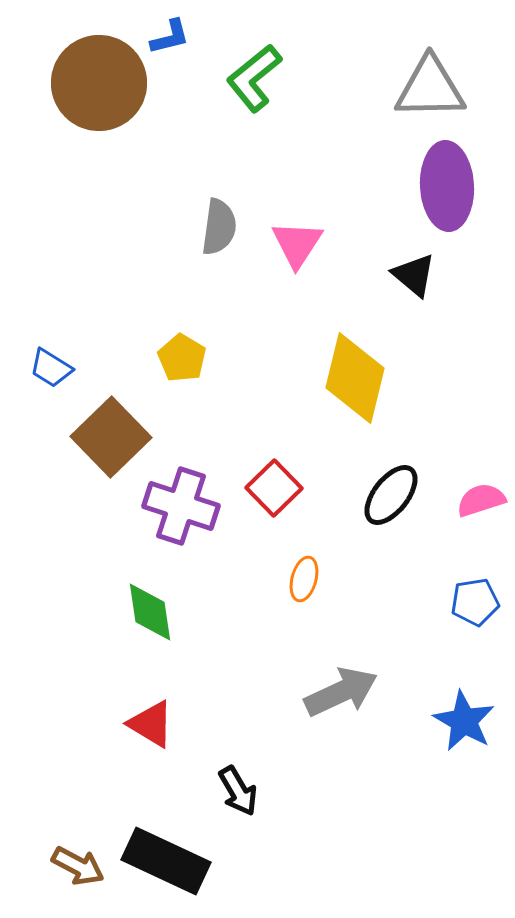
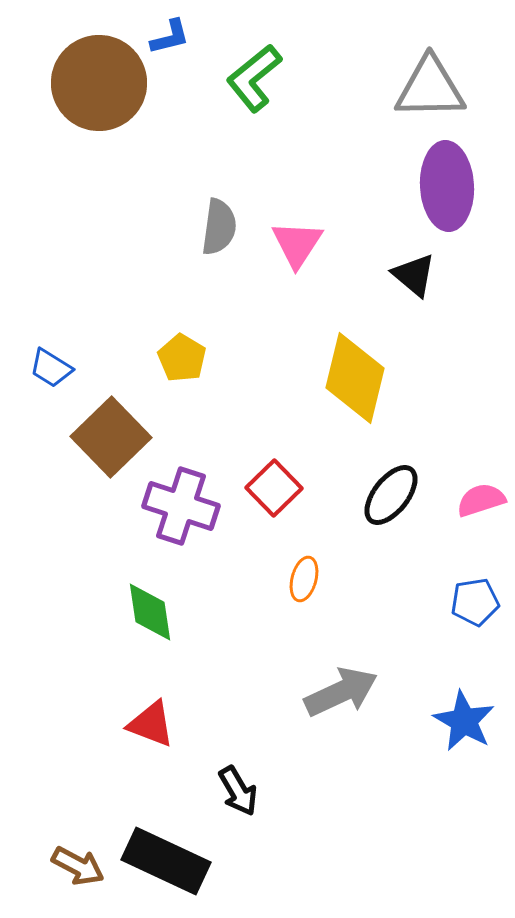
red triangle: rotated 10 degrees counterclockwise
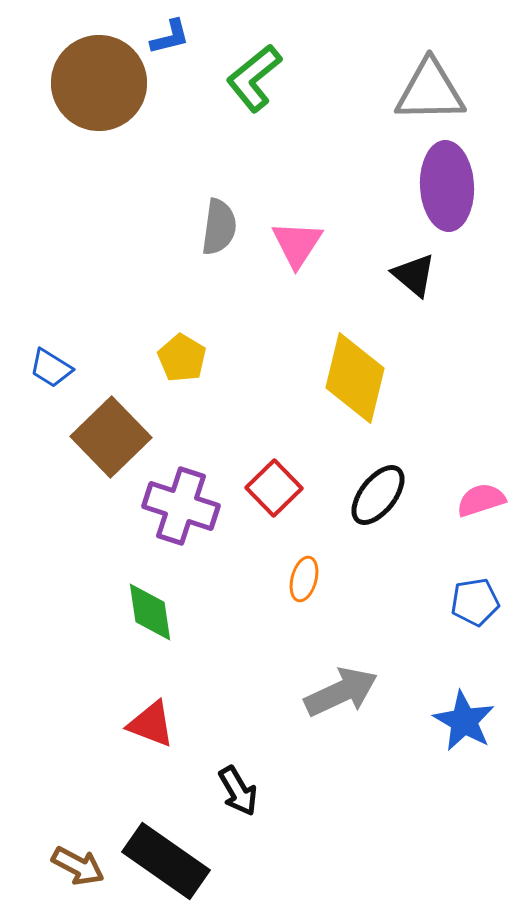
gray triangle: moved 3 px down
black ellipse: moved 13 px left
black rectangle: rotated 10 degrees clockwise
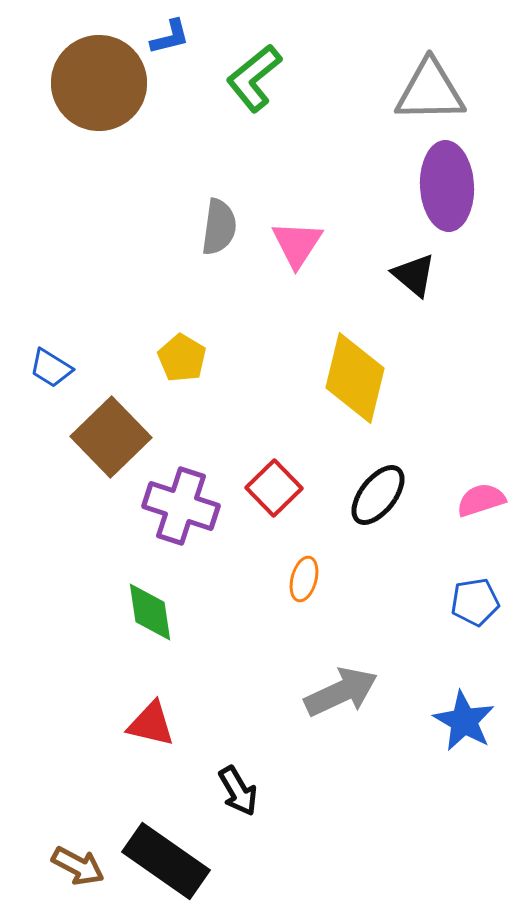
red triangle: rotated 8 degrees counterclockwise
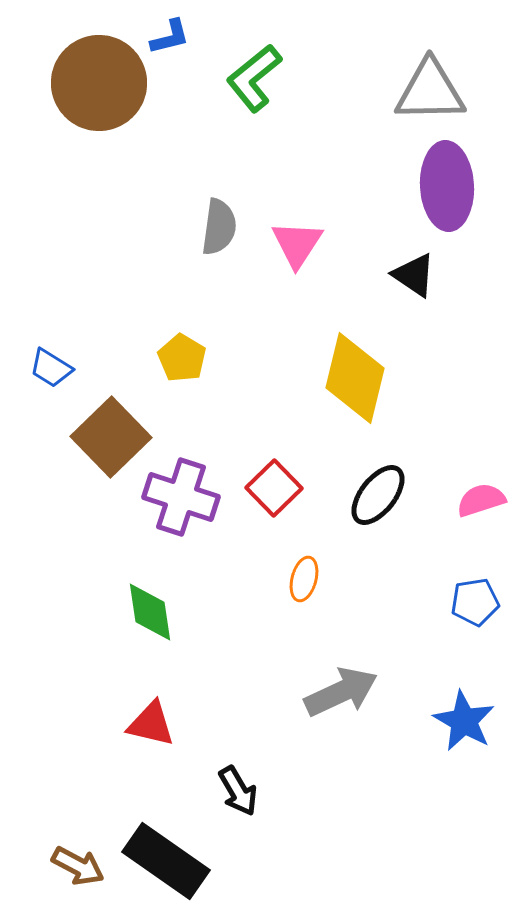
black triangle: rotated 6 degrees counterclockwise
purple cross: moved 9 px up
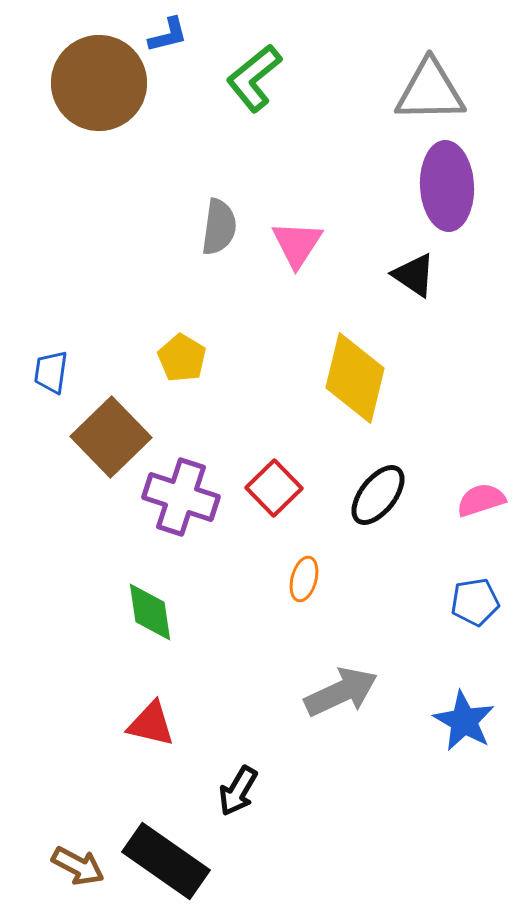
blue L-shape: moved 2 px left, 2 px up
blue trapezoid: moved 4 px down; rotated 66 degrees clockwise
black arrow: rotated 60 degrees clockwise
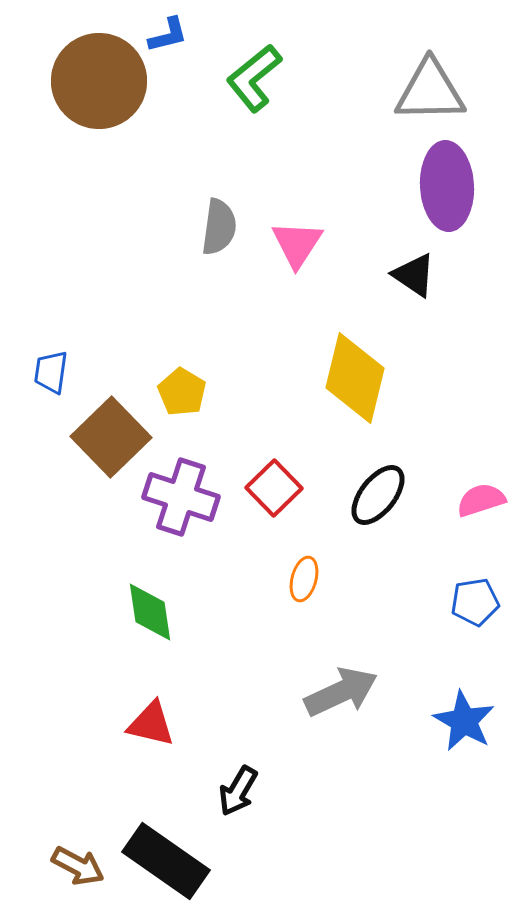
brown circle: moved 2 px up
yellow pentagon: moved 34 px down
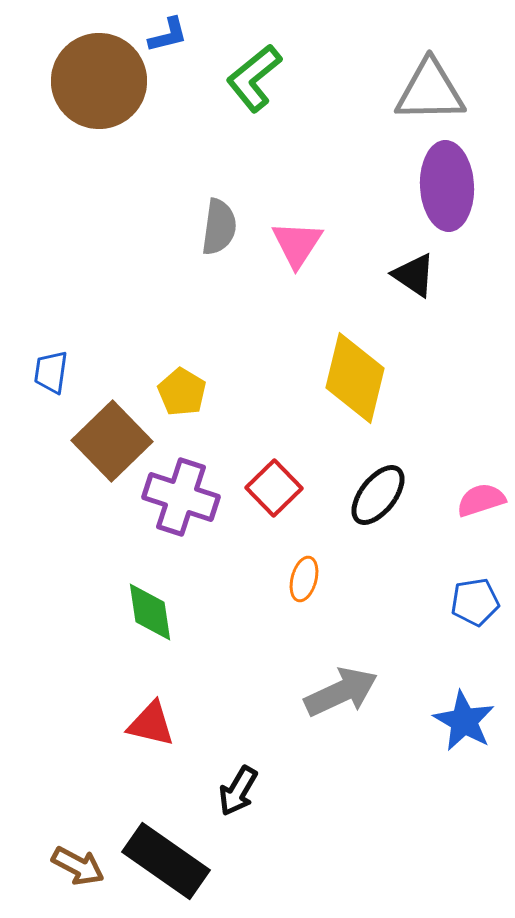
brown square: moved 1 px right, 4 px down
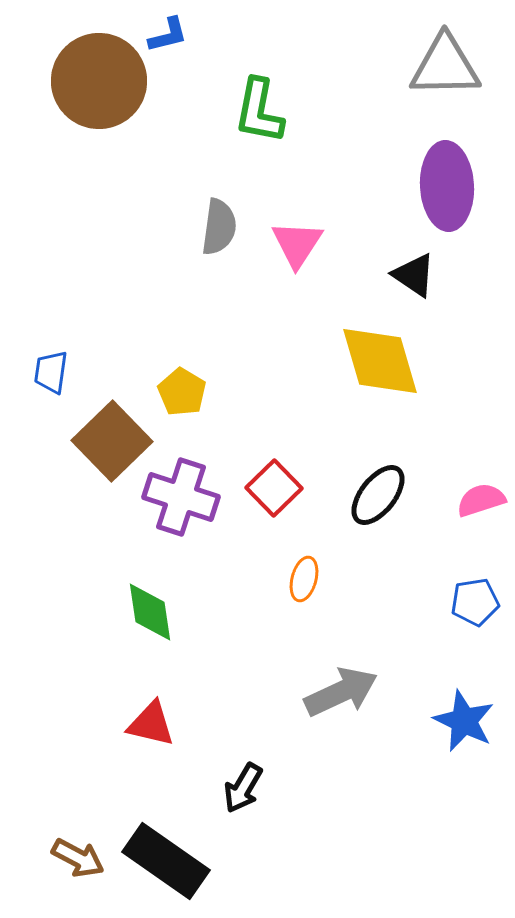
green L-shape: moved 5 px right, 33 px down; rotated 40 degrees counterclockwise
gray triangle: moved 15 px right, 25 px up
yellow diamond: moved 25 px right, 17 px up; rotated 30 degrees counterclockwise
blue star: rotated 4 degrees counterclockwise
black arrow: moved 5 px right, 3 px up
brown arrow: moved 8 px up
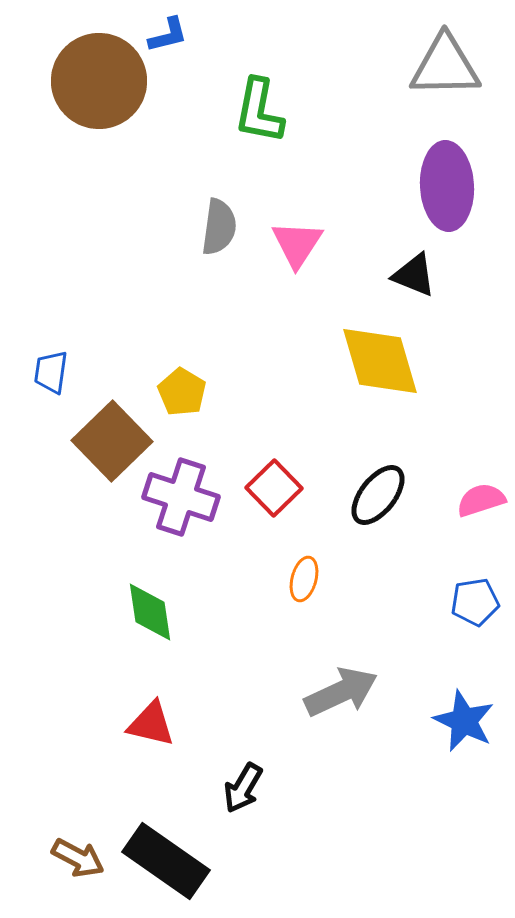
black triangle: rotated 12 degrees counterclockwise
